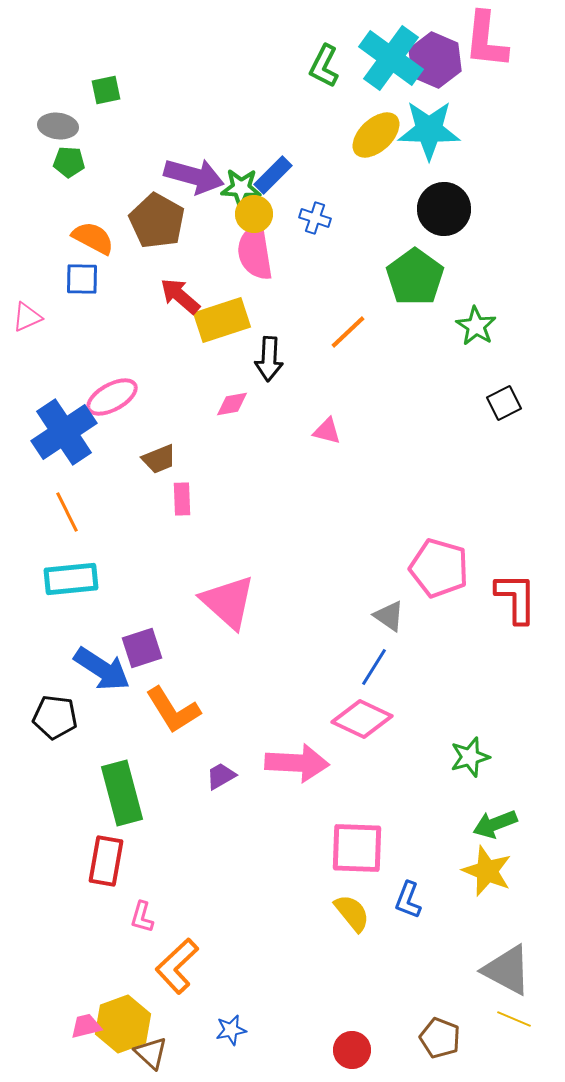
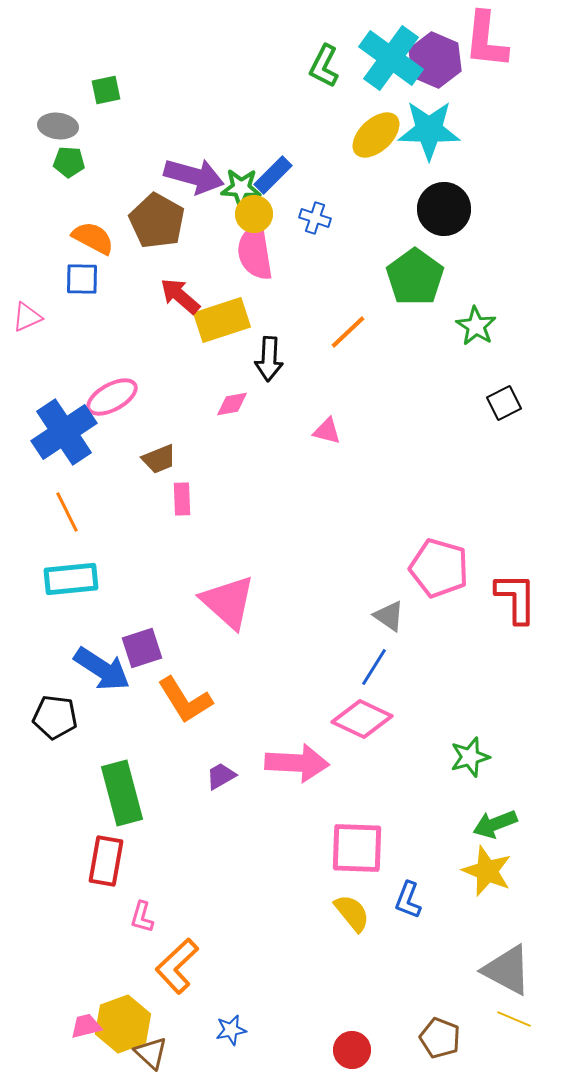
orange L-shape at (173, 710): moved 12 px right, 10 px up
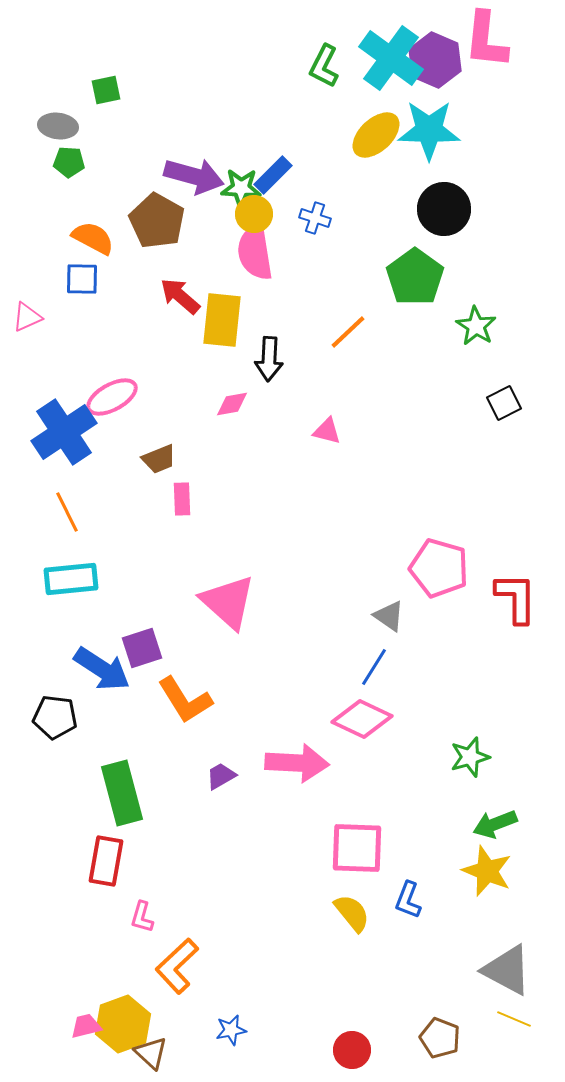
yellow rectangle at (222, 320): rotated 66 degrees counterclockwise
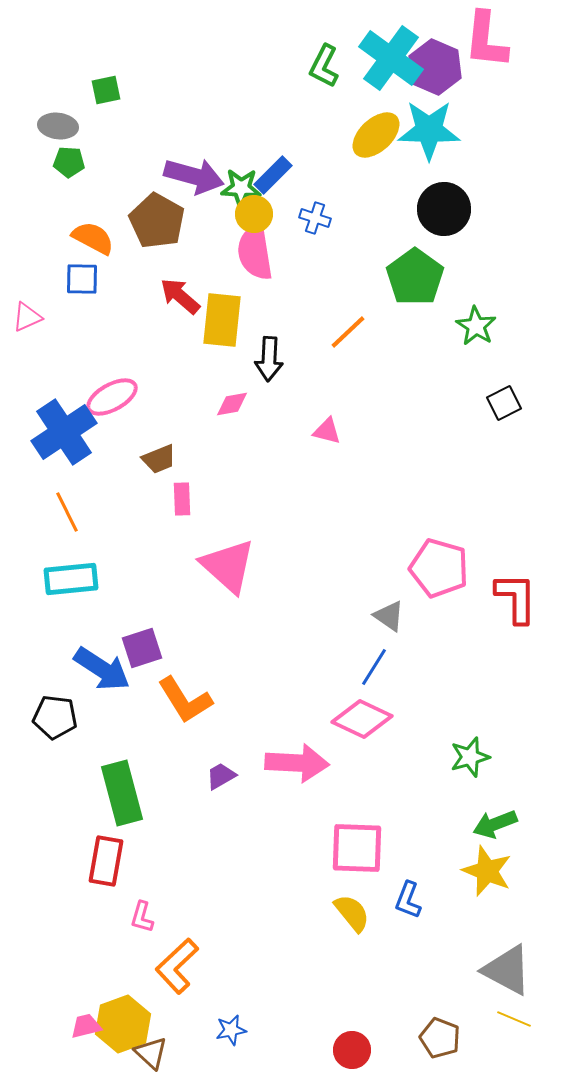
purple hexagon at (435, 60): moved 7 px down
pink triangle at (228, 602): moved 36 px up
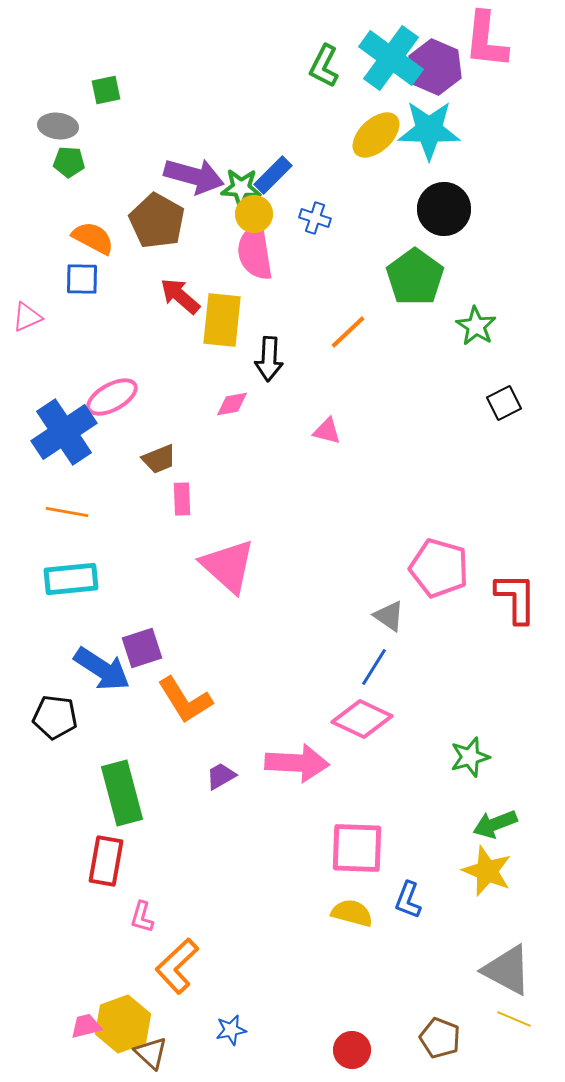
orange line at (67, 512): rotated 54 degrees counterclockwise
yellow semicircle at (352, 913): rotated 36 degrees counterclockwise
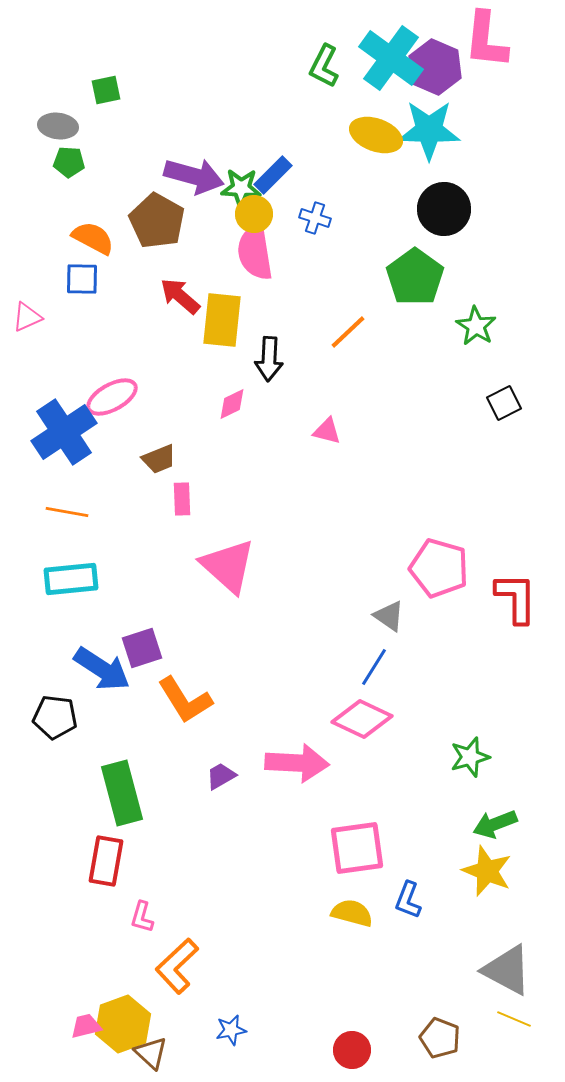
yellow ellipse at (376, 135): rotated 63 degrees clockwise
pink diamond at (232, 404): rotated 16 degrees counterclockwise
pink square at (357, 848): rotated 10 degrees counterclockwise
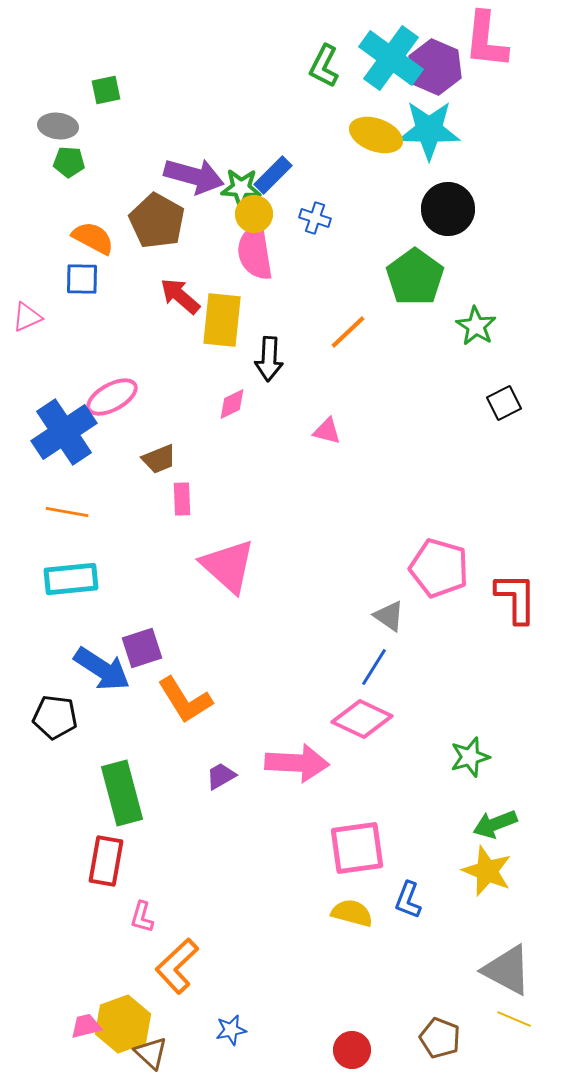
black circle at (444, 209): moved 4 px right
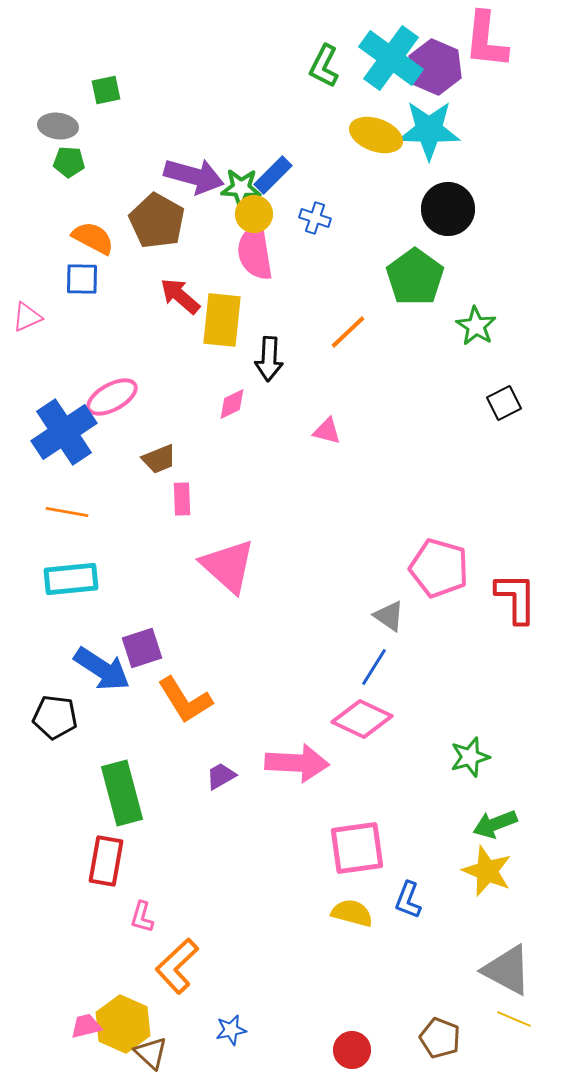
yellow hexagon at (123, 1024): rotated 16 degrees counterclockwise
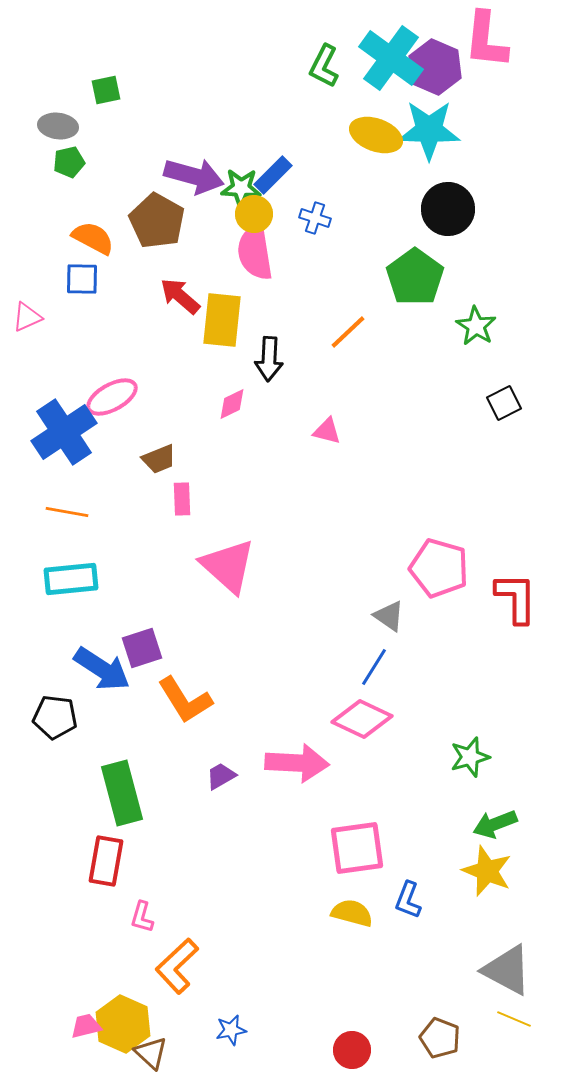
green pentagon at (69, 162): rotated 16 degrees counterclockwise
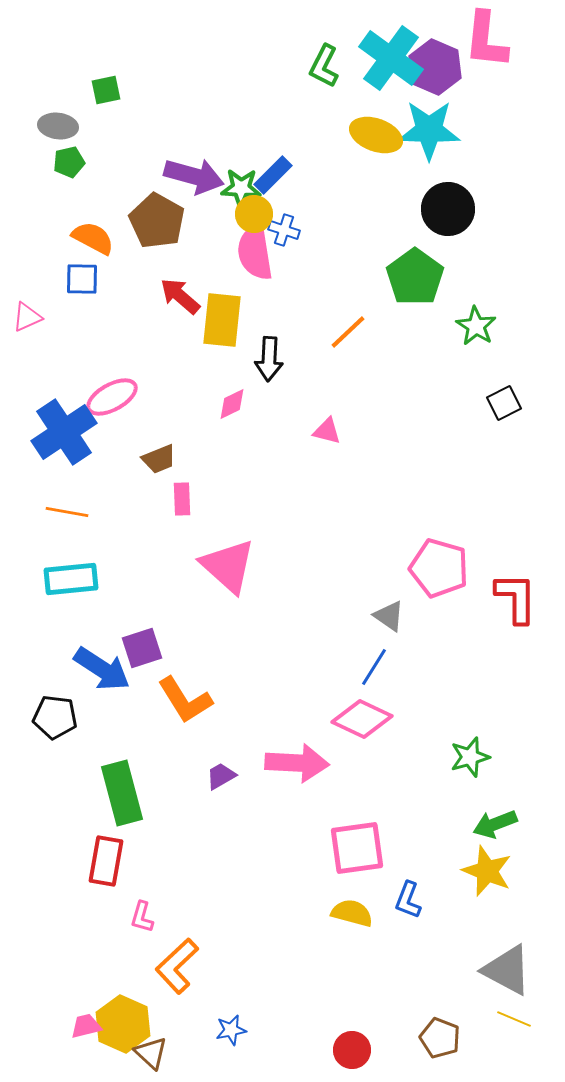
blue cross at (315, 218): moved 31 px left, 12 px down
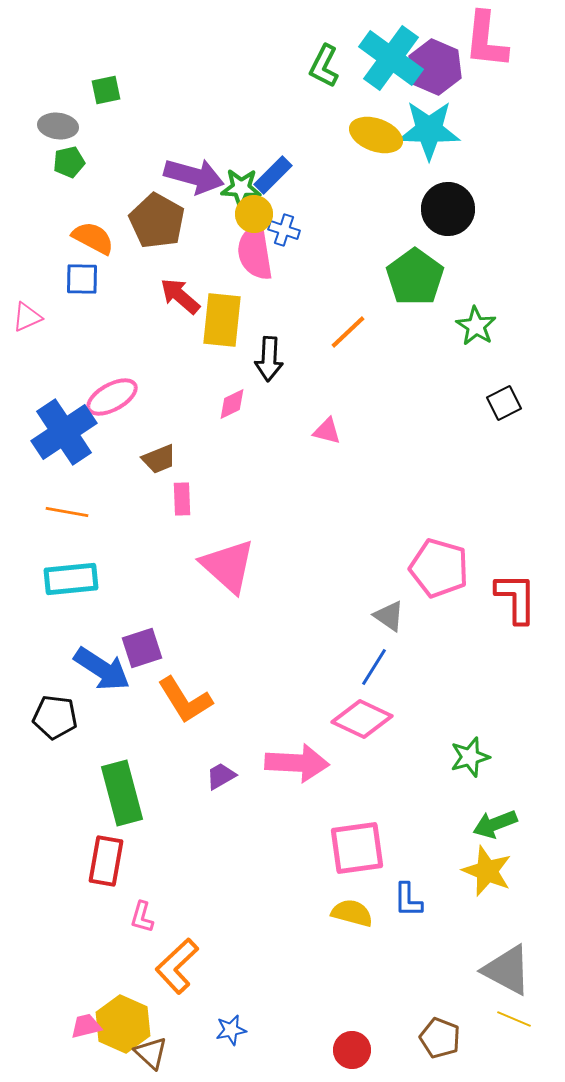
blue L-shape at (408, 900): rotated 21 degrees counterclockwise
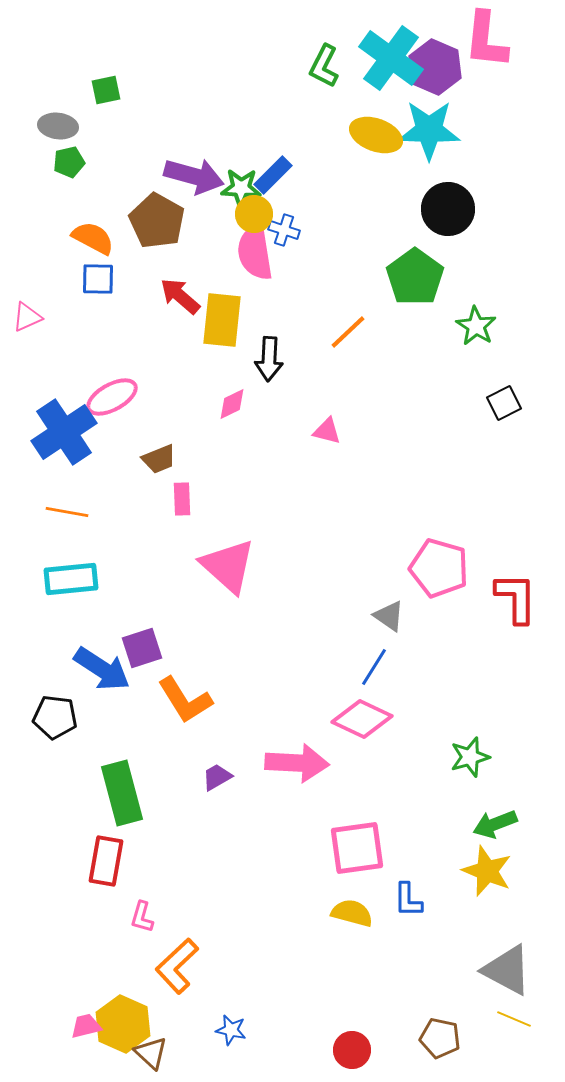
blue square at (82, 279): moved 16 px right
purple trapezoid at (221, 776): moved 4 px left, 1 px down
blue star at (231, 1030): rotated 24 degrees clockwise
brown pentagon at (440, 1038): rotated 9 degrees counterclockwise
